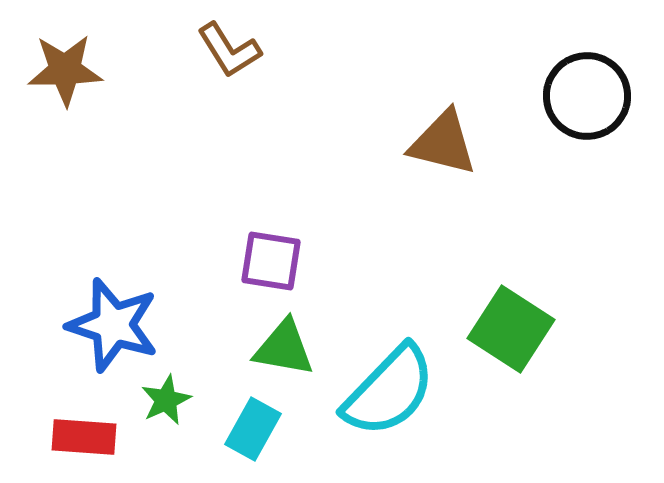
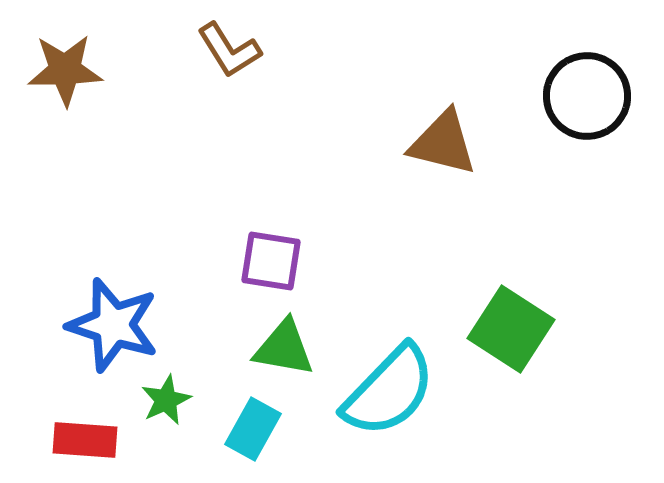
red rectangle: moved 1 px right, 3 px down
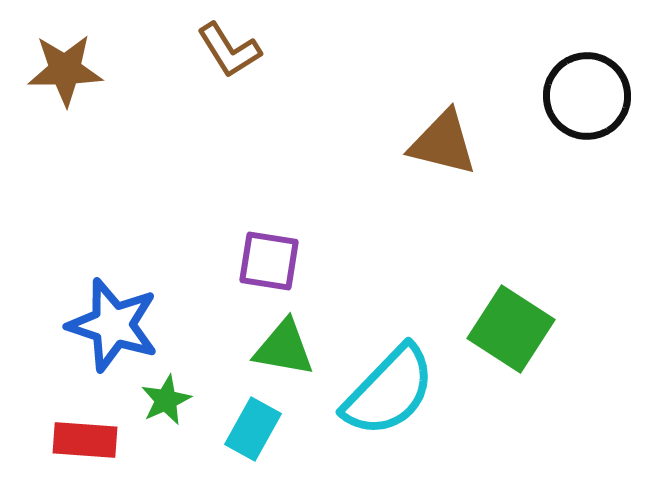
purple square: moved 2 px left
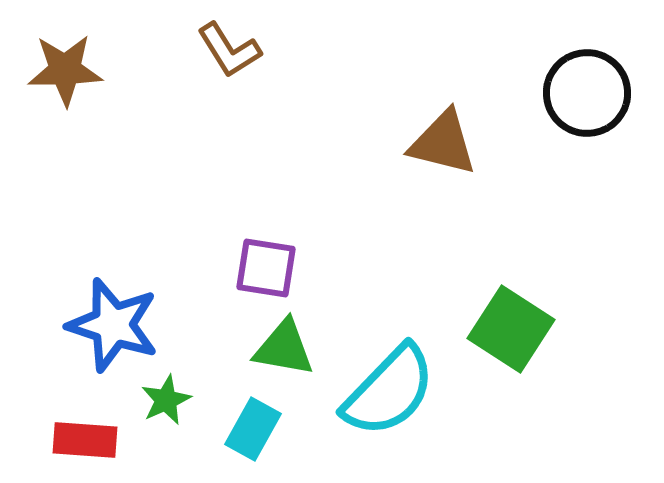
black circle: moved 3 px up
purple square: moved 3 px left, 7 px down
